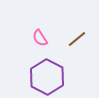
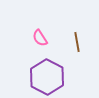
brown line: moved 3 px down; rotated 60 degrees counterclockwise
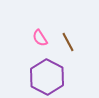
brown line: moved 9 px left; rotated 18 degrees counterclockwise
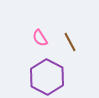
brown line: moved 2 px right
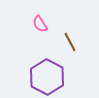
pink semicircle: moved 14 px up
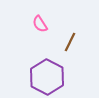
brown line: rotated 54 degrees clockwise
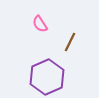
purple hexagon: rotated 8 degrees clockwise
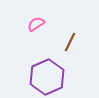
pink semicircle: moved 4 px left; rotated 90 degrees clockwise
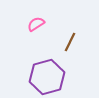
purple hexagon: rotated 8 degrees clockwise
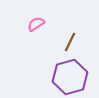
purple hexagon: moved 23 px right
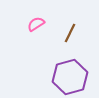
brown line: moved 9 px up
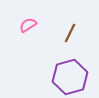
pink semicircle: moved 8 px left, 1 px down
